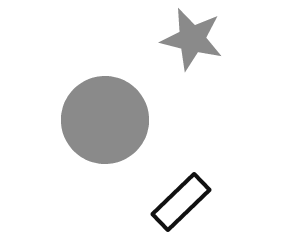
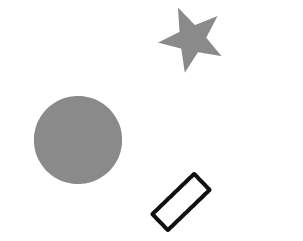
gray circle: moved 27 px left, 20 px down
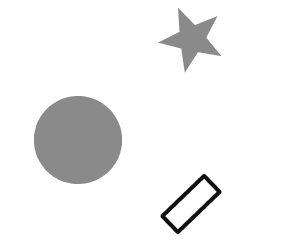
black rectangle: moved 10 px right, 2 px down
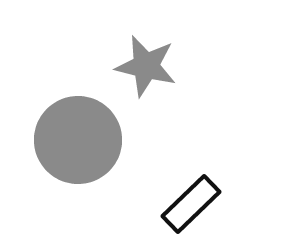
gray star: moved 46 px left, 27 px down
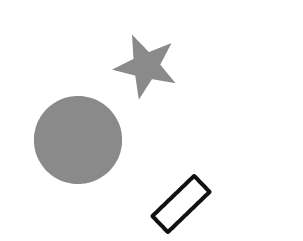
black rectangle: moved 10 px left
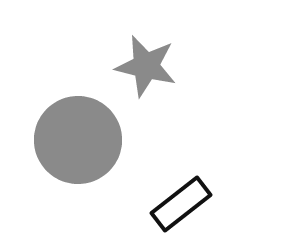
black rectangle: rotated 6 degrees clockwise
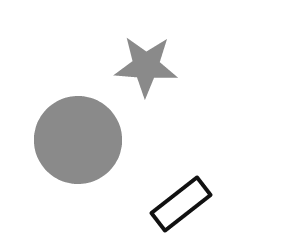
gray star: rotated 10 degrees counterclockwise
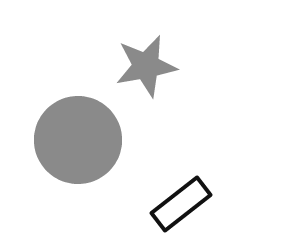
gray star: rotated 14 degrees counterclockwise
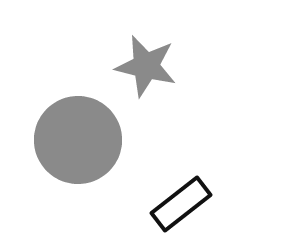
gray star: rotated 24 degrees clockwise
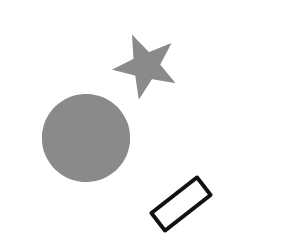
gray circle: moved 8 px right, 2 px up
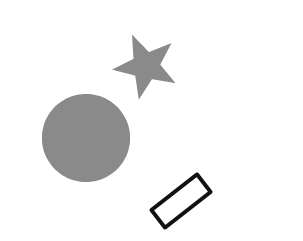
black rectangle: moved 3 px up
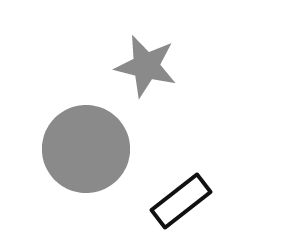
gray circle: moved 11 px down
